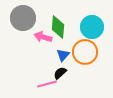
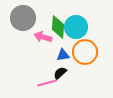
cyan circle: moved 16 px left
blue triangle: rotated 40 degrees clockwise
pink line: moved 1 px up
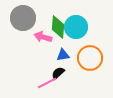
orange circle: moved 5 px right, 6 px down
black semicircle: moved 2 px left
pink line: rotated 12 degrees counterclockwise
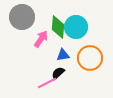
gray circle: moved 1 px left, 1 px up
pink arrow: moved 2 px left, 2 px down; rotated 108 degrees clockwise
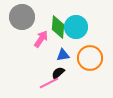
pink line: moved 2 px right
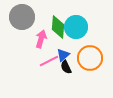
pink arrow: rotated 18 degrees counterclockwise
blue triangle: rotated 32 degrees counterclockwise
black semicircle: moved 8 px right, 6 px up; rotated 72 degrees counterclockwise
pink line: moved 22 px up
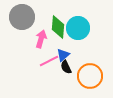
cyan circle: moved 2 px right, 1 px down
orange circle: moved 18 px down
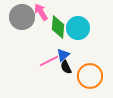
pink arrow: moved 27 px up; rotated 48 degrees counterclockwise
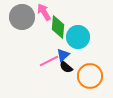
pink arrow: moved 3 px right
cyan circle: moved 9 px down
black semicircle: rotated 24 degrees counterclockwise
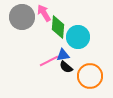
pink arrow: moved 1 px down
blue triangle: rotated 32 degrees clockwise
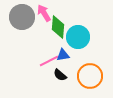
black semicircle: moved 6 px left, 8 px down
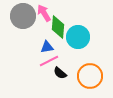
gray circle: moved 1 px right, 1 px up
blue triangle: moved 16 px left, 8 px up
black semicircle: moved 2 px up
